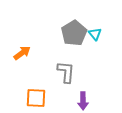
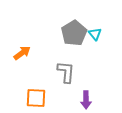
purple arrow: moved 3 px right, 1 px up
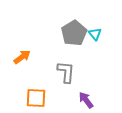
orange arrow: moved 4 px down
purple arrow: rotated 144 degrees clockwise
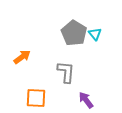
gray pentagon: rotated 10 degrees counterclockwise
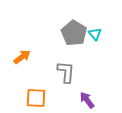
purple arrow: moved 1 px right
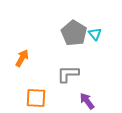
orange arrow: moved 1 px down; rotated 24 degrees counterclockwise
gray L-shape: moved 2 px right, 2 px down; rotated 95 degrees counterclockwise
purple arrow: moved 1 px down
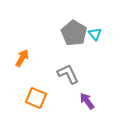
gray L-shape: rotated 65 degrees clockwise
orange square: rotated 20 degrees clockwise
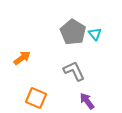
gray pentagon: moved 1 px left, 1 px up
orange arrow: rotated 24 degrees clockwise
gray L-shape: moved 6 px right, 3 px up
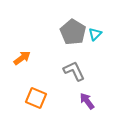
cyan triangle: rotated 24 degrees clockwise
